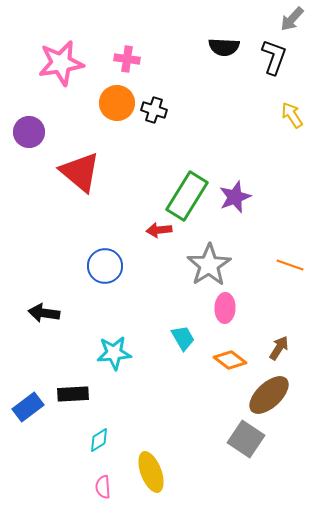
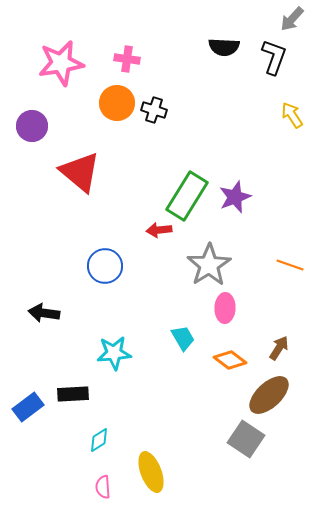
purple circle: moved 3 px right, 6 px up
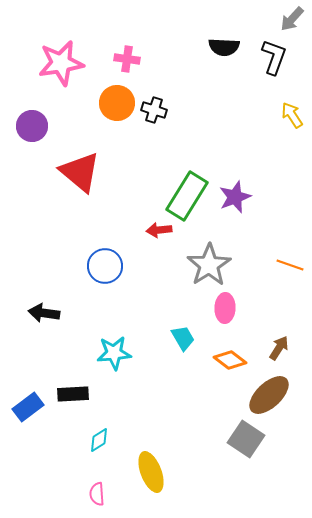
pink semicircle: moved 6 px left, 7 px down
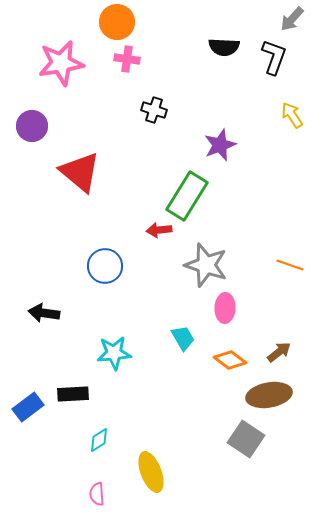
orange circle: moved 81 px up
purple star: moved 15 px left, 52 px up
gray star: moved 3 px left; rotated 21 degrees counterclockwise
brown arrow: moved 4 px down; rotated 20 degrees clockwise
brown ellipse: rotated 33 degrees clockwise
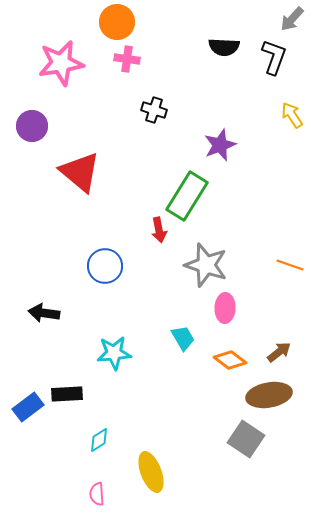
red arrow: rotated 95 degrees counterclockwise
black rectangle: moved 6 px left
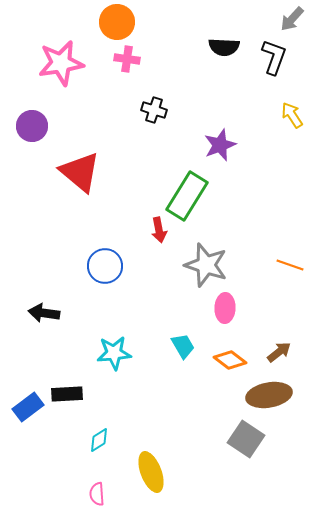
cyan trapezoid: moved 8 px down
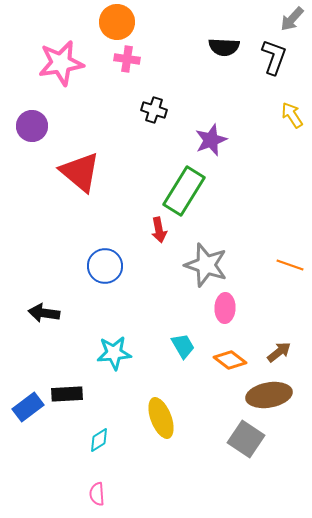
purple star: moved 9 px left, 5 px up
green rectangle: moved 3 px left, 5 px up
yellow ellipse: moved 10 px right, 54 px up
